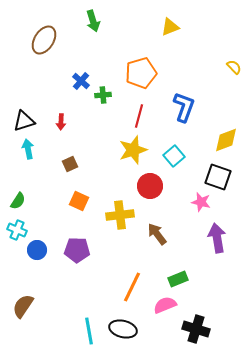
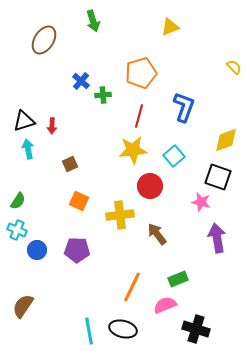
red arrow: moved 9 px left, 4 px down
yellow star: rotated 12 degrees clockwise
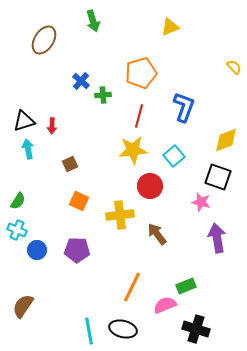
green rectangle: moved 8 px right, 7 px down
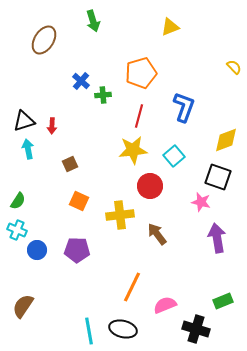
green rectangle: moved 37 px right, 15 px down
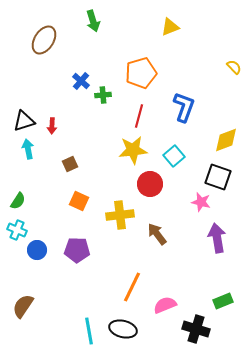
red circle: moved 2 px up
